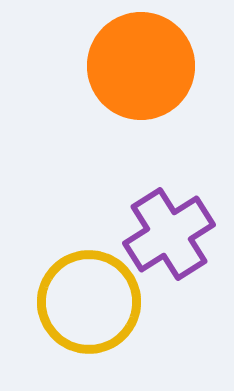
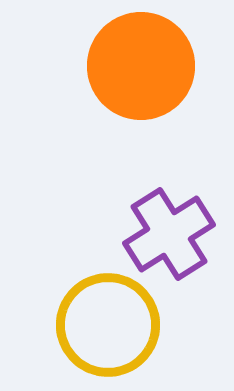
yellow circle: moved 19 px right, 23 px down
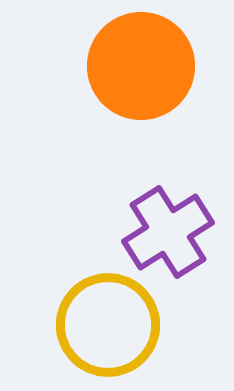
purple cross: moved 1 px left, 2 px up
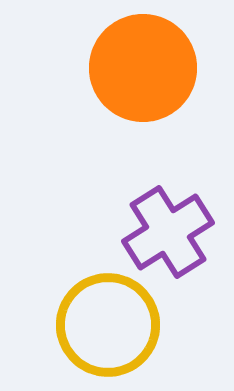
orange circle: moved 2 px right, 2 px down
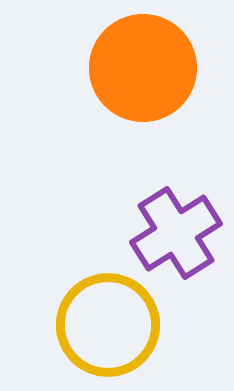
purple cross: moved 8 px right, 1 px down
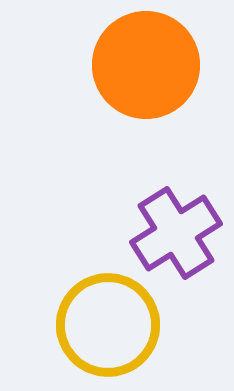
orange circle: moved 3 px right, 3 px up
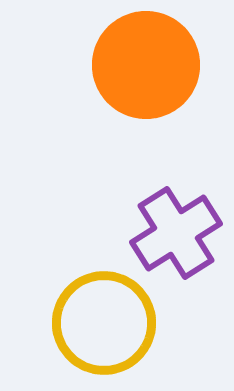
yellow circle: moved 4 px left, 2 px up
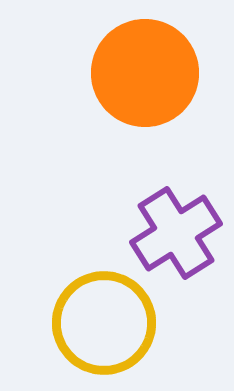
orange circle: moved 1 px left, 8 px down
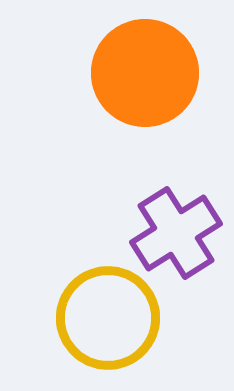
yellow circle: moved 4 px right, 5 px up
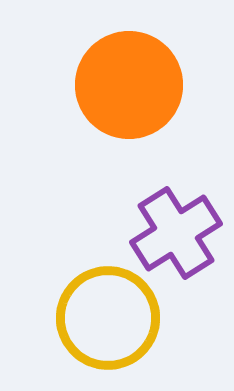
orange circle: moved 16 px left, 12 px down
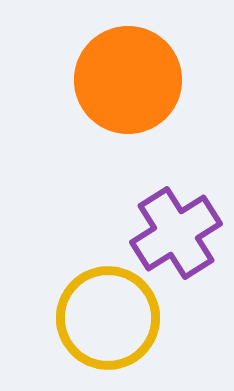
orange circle: moved 1 px left, 5 px up
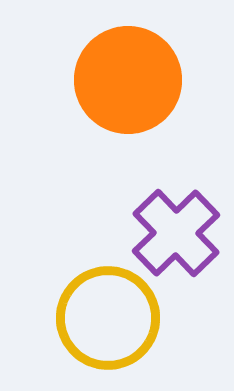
purple cross: rotated 12 degrees counterclockwise
